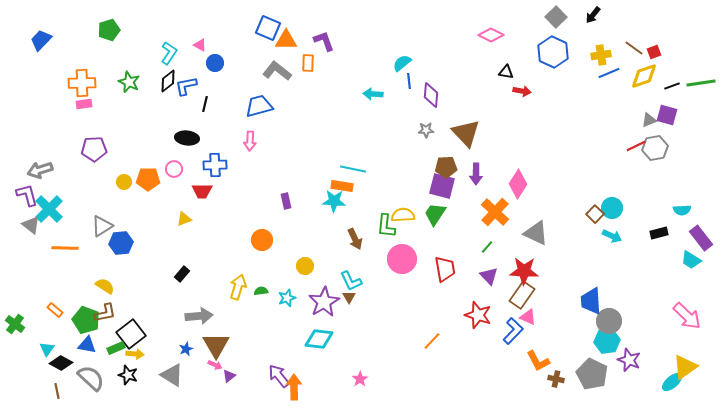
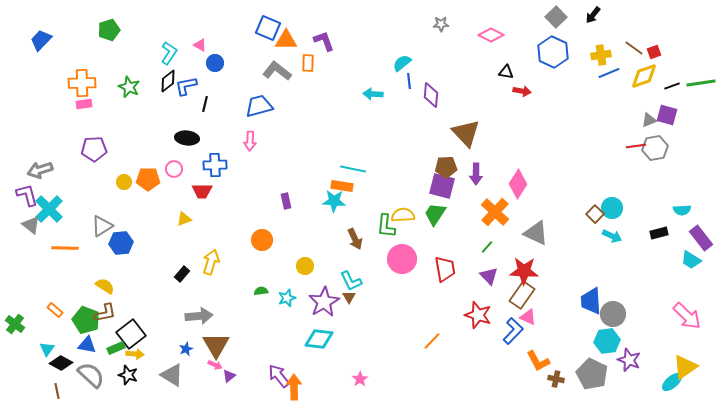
green star at (129, 82): moved 5 px down
gray star at (426, 130): moved 15 px right, 106 px up
red line at (636, 146): rotated 18 degrees clockwise
yellow arrow at (238, 287): moved 27 px left, 25 px up
gray circle at (609, 321): moved 4 px right, 7 px up
gray semicircle at (91, 378): moved 3 px up
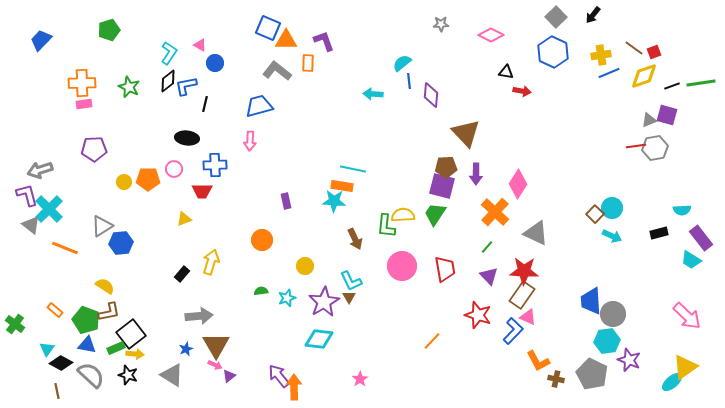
orange line at (65, 248): rotated 20 degrees clockwise
pink circle at (402, 259): moved 7 px down
brown L-shape at (105, 313): moved 4 px right, 1 px up
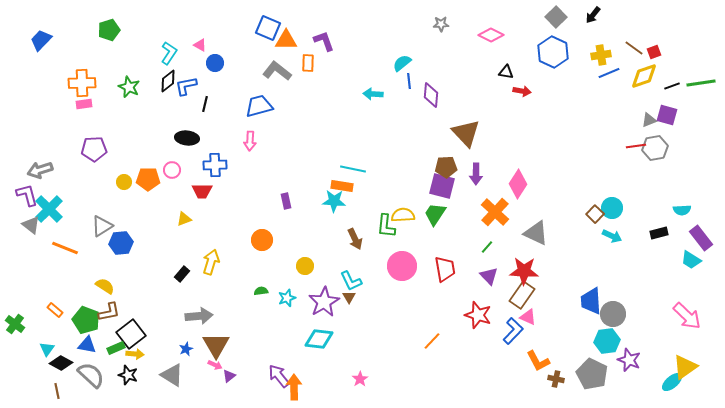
pink circle at (174, 169): moved 2 px left, 1 px down
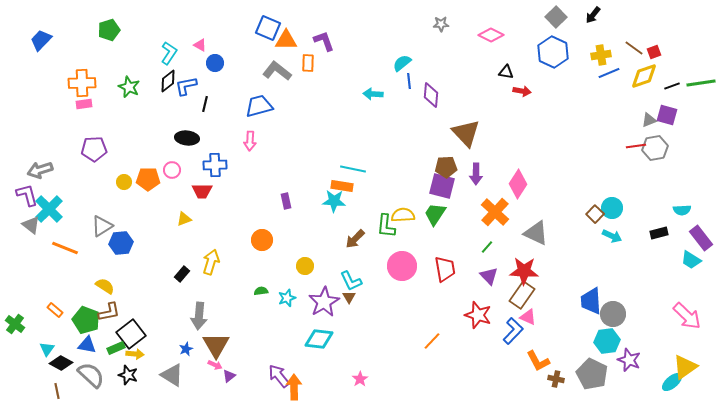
brown arrow at (355, 239): rotated 70 degrees clockwise
gray arrow at (199, 316): rotated 100 degrees clockwise
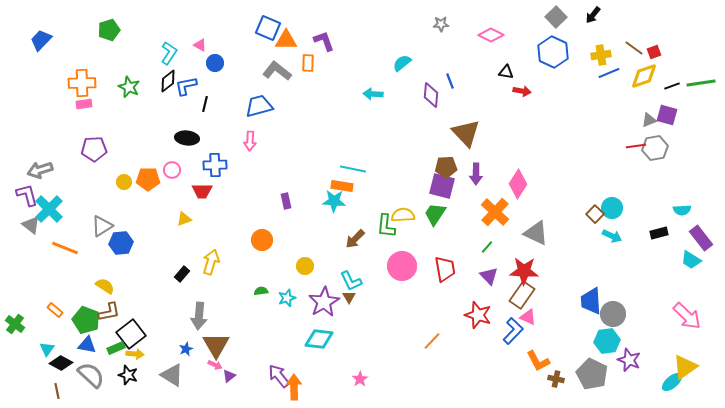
blue line at (409, 81): moved 41 px right; rotated 14 degrees counterclockwise
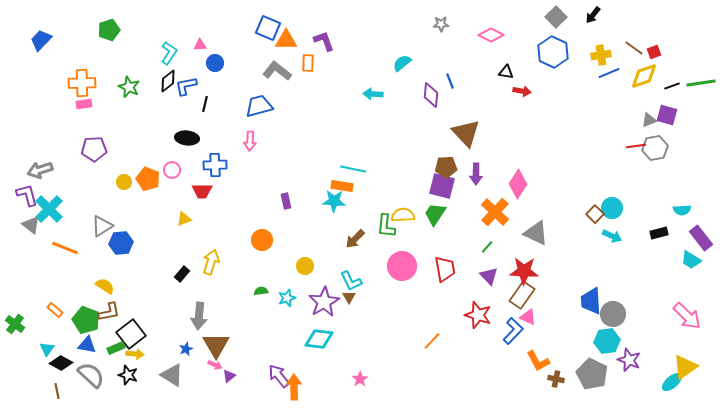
pink triangle at (200, 45): rotated 32 degrees counterclockwise
orange pentagon at (148, 179): rotated 20 degrees clockwise
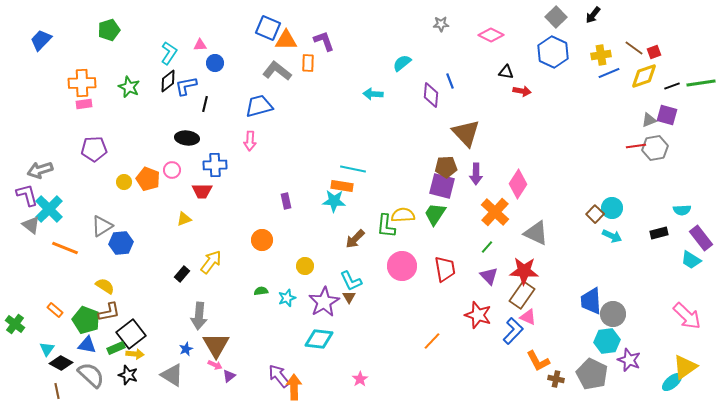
yellow arrow at (211, 262): rotated 20 degrees clockwise
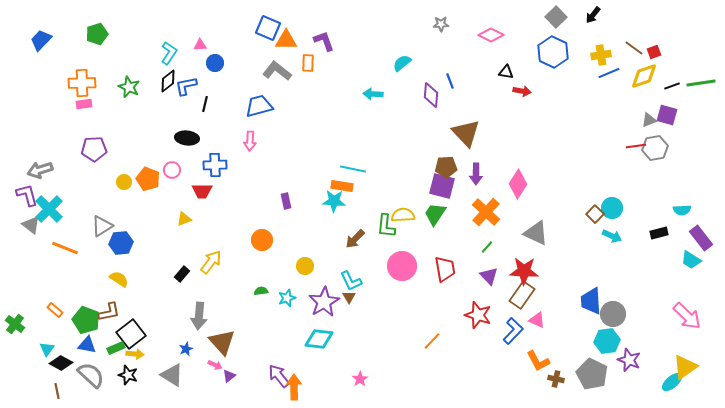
green pentagon at (109, 30): moved 12 px left, 4 px down
orange cross at (495, 212): moved 9 px left
yellow semicircle at (105, 286): moved 14 px right, 7 px up
pink triangle at (528, 317): moved 9 px right, 3 px down
brown triangle at (216, 345): moved 6 px right, 3 px up; rotated 12 degrees counterclockwise
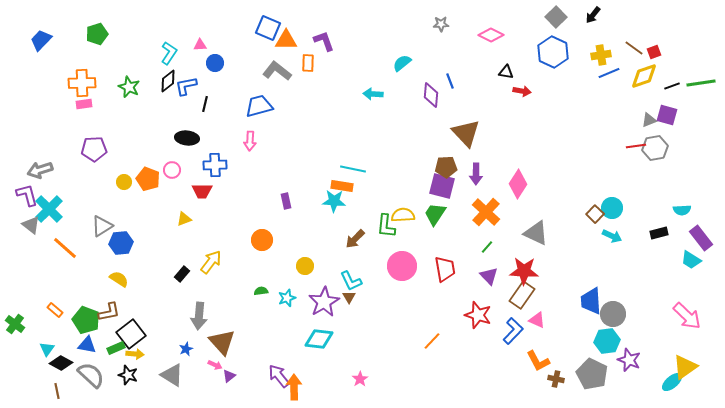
orange line at (65, 248): rotated 20 degrees clockwise
